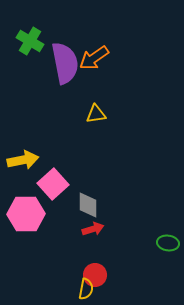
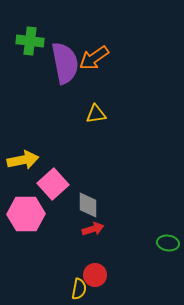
green cross: rotated 24 degrees counterclockwise
yellow semicircle: moved 7 px left
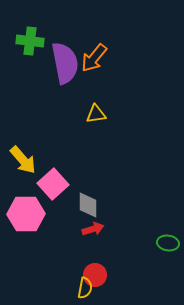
orange arrow: rotated 16 degrees counterclockwise
yellow arrow: rotated 60 degrees clockwise
yellow semicircle: moved 6 px right, 1 px up
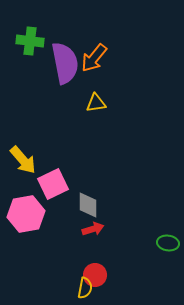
yellow triangle: moved 11 px up
pink square: rotated 16 degrees clockwise
pink hexagon: rotated 9 degrees counterclockwise
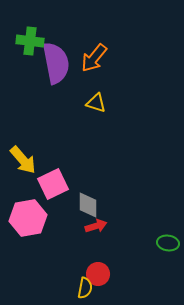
purple semicircle: moved 9 px left
yellow triangle: rotated 25 degrees clockwise
pink hexagon: moved 2 px right, 4 px down
red arrow: moved 3 px right, 3 px up
red circle: moved 3 px right, 1 px up
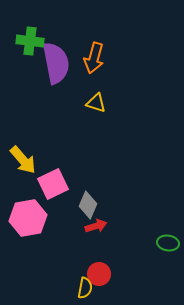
orange arrow: rotated 24 degrees counterclockwise
gray diamond: rotated 24 degrees clockwise
red circle: moved 1 px right
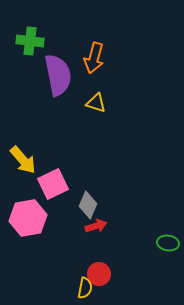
purple semicircle: moved 2 px right, 12 px down
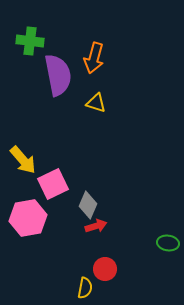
red circle: moved 6 px right, 5 px up
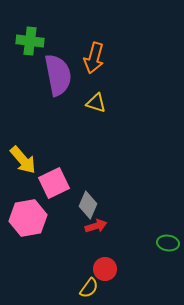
pink square: moved 1 px right, 1 px up
yellow semicircle: moved 4 px right; rotated 25 degrees clockwise
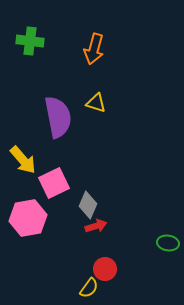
orange arrow: moved 9 px up
purple semicircle: moved 42 px down
